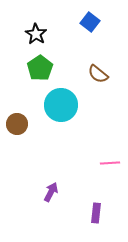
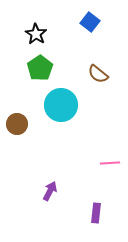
purple arrow: moved 1 px left, 1 px up
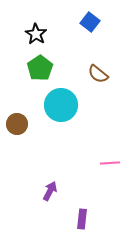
purple rectangle: moved 14 px left, 6 px down
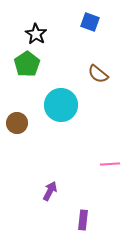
blue square: rotated 18 degrees counterclockwise
green pentagon: moved 13 px left, 4 px up
brown circle: moved 1 px up
pink line: moved 1 px down
purple rectangle: moved 1 px right, 1 px down
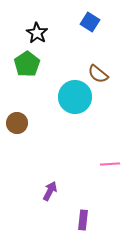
blue square: rotated 12 degrees clockwise
black star: moved 1 px right, 1 px up
cyan circle: moved 14 px right, 8 px up
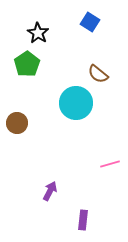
black star: moved 1 px right
cyan circle: moved 1 px right, 6 px down
pink line: rotated 12 degrees counterclockwise
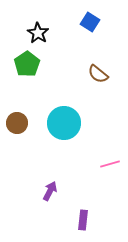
cyan circle: moved 12 px left, 20 px down
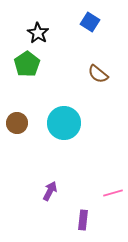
pink line: moved 3 px right, 29 px down
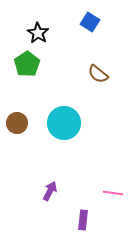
pink line: rotated 24 degrees clockwise
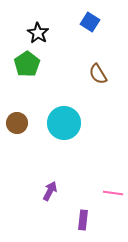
brown semicircle: rotated 20 degrees clockwise
